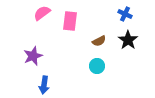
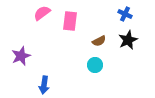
black star: rotated 12 degrees clockwise
purple star: moved 12 px left
cyan circle: moved 2 px left, 1 px up
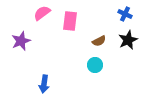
purple star: moved 15 px up
blue arrow: moved 1 px up
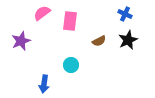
cyan circle: moved 24 px left
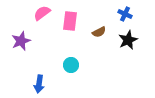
brown semicircle: moved 9 px up
blue arrow: moved 5 px left
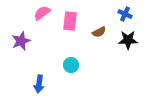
black star: rotated 24 degrees clockwise
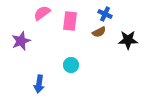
blue cross: moved 20 px left
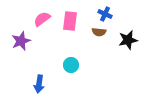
pink semicircle: moved 6 px down
brown semicircle: rotated 32 degrees clockwise
black star: rotated 12 degrees counterclockwise
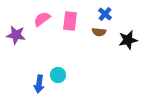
blue cross: rotated 16 degrees clockwise
purple star: moved 5 px left, 6 px up; rotated 30 degrees clockwise
cyan circle: moved 13 px left, 10 px down
